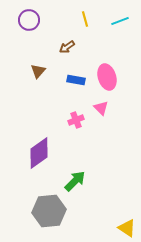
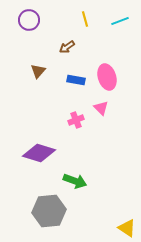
purple diamond: rotated 52 degrees clockwise
green arrow: rotated 65 degrees clockwise
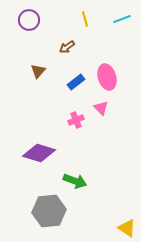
cyan line: moved 2 px right, 2 px up
blue rectangle: moved 2 px down; rotated 48 degrees counterclockwise
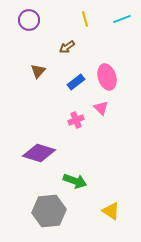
yellow triangle: moved 16 px left, 17 px up
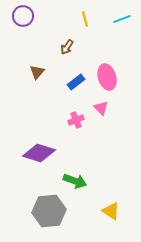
purple circle: moved 6 px left, 4 px up
brown arrow: rotated 21 degrees counterclockwise
brown triangle: moved 1 px left, 1 px down
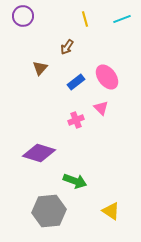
brown triangle: moved 3 px right, 4 px up
pink ellipse: rotated 20 degrees counterclockwise
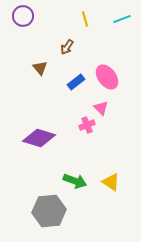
brown triangle: rotated 21 degrees counterclockwise
pink cross: moved 11 px right, 5 px down
purple diamond: moved 15 px up
yellow triangle: moved 29 px up
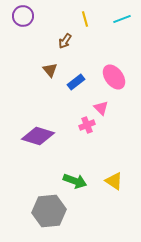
brown arrow: moved 2 px left, 6 px up
brown triangle: moved 10 px right, 2 px down
pink ellipse: moved 7 px right
purple diamond: moved 1 px left, 2 px up
yellow triangle: moved 3 px right, 1 px up
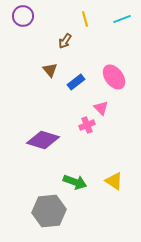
purple diamond: moved 5 px right, 4 px down
green arrow: moved 1 px down
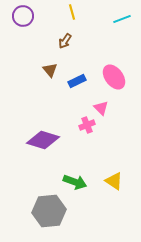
yellow line: moved 13 px left, 7 px up
blue rectangle: moved 1 px right, 1 px up; rotated 12 degrees clockwise
